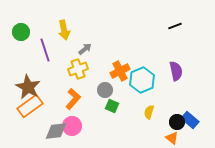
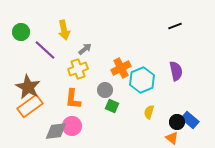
purple line: rotated 30 degrees counterclockwise
orange cross: moved 1 px right, 3 px up
orange L-shape: rotated 145 degrees clockwise
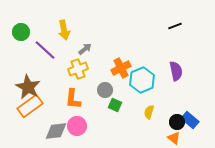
green square: moved 3 px right, 1 px up
pink circle: moved 5 px right
orange triangle: moved 2 px right
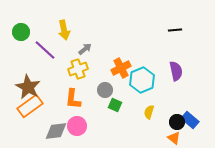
black line: moved 4 px down; rotated 16 degrees clockwise
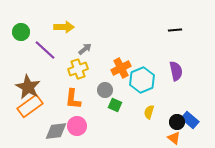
yellow arrow: moved 3 px up; rotated 78 degrees counterclockwise
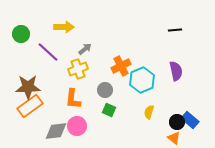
green circle: moved 2 px down
purple line: moved 3 px right, 2 px down
orange cross: moved 2 px up
brown star: rotated 30 degrees counterclockwise
green square: moved 6 px left, 5 px down
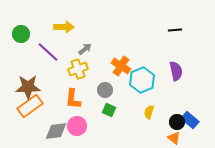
orange cross: rotated 30 degrees counterclockwise
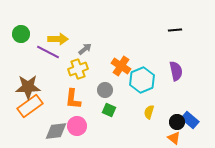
yellow arrow: moved 6 px left, 12 px down
purple line: rotated 15 degrees counterclockwise
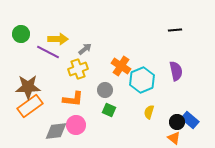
orange L-shape: rotated 90 degrees counterclockwise
pink circle: moved 1 px left, 1 px up
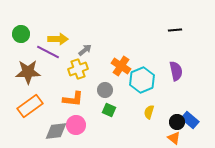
gray arrow: moved 1 px down
brown star: moved 15 px up
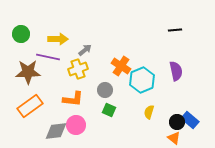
purple line: moved 5 px down; rotated 15 degrees counterclockwise
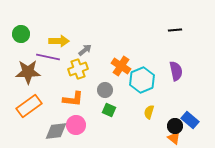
yellow arrow: moved 1 px right, 2 px down
orange rectangle: moved 1 px left
black circle: moved 2 px left, 4 px down
